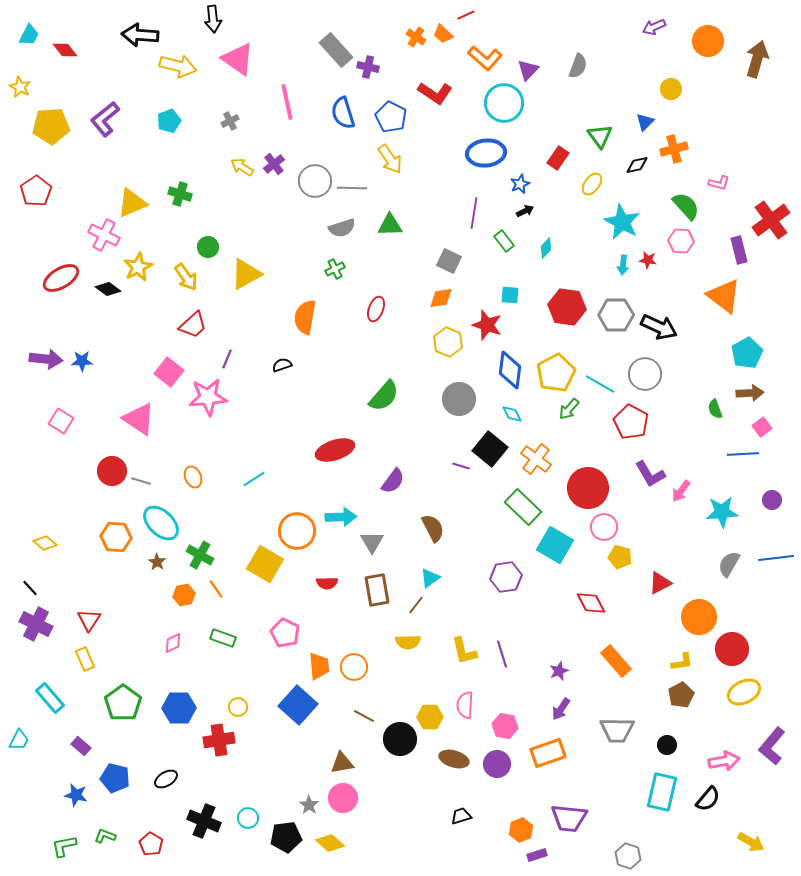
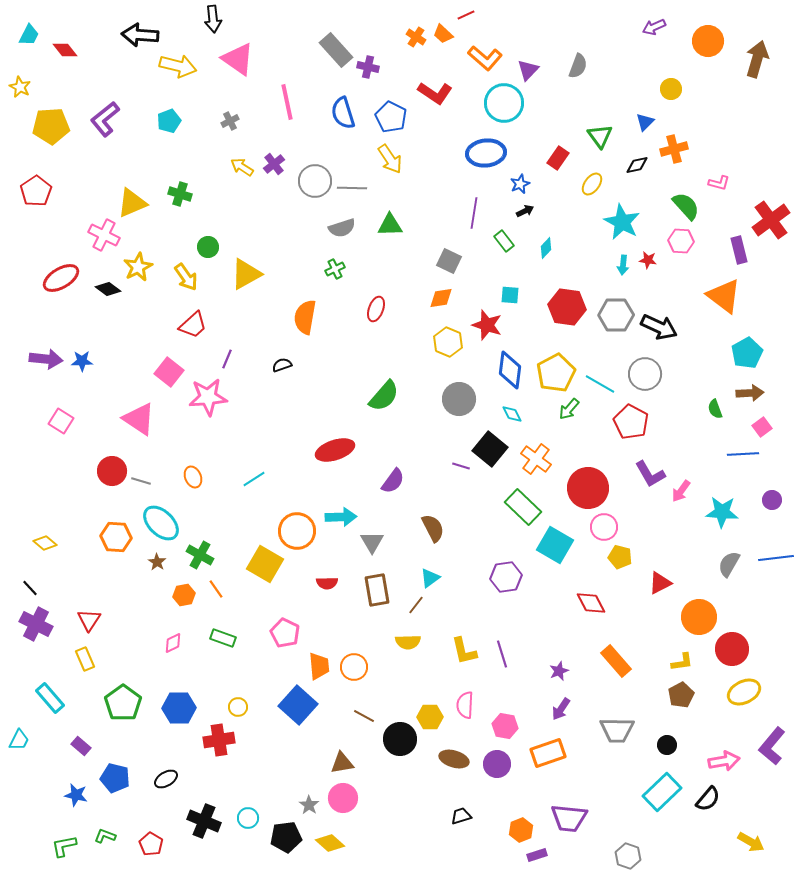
cyan star at (722, 512): rotated 8 degrees clockwise
cyan rectangle at (662, 792): rotated 33 degrees clockwise
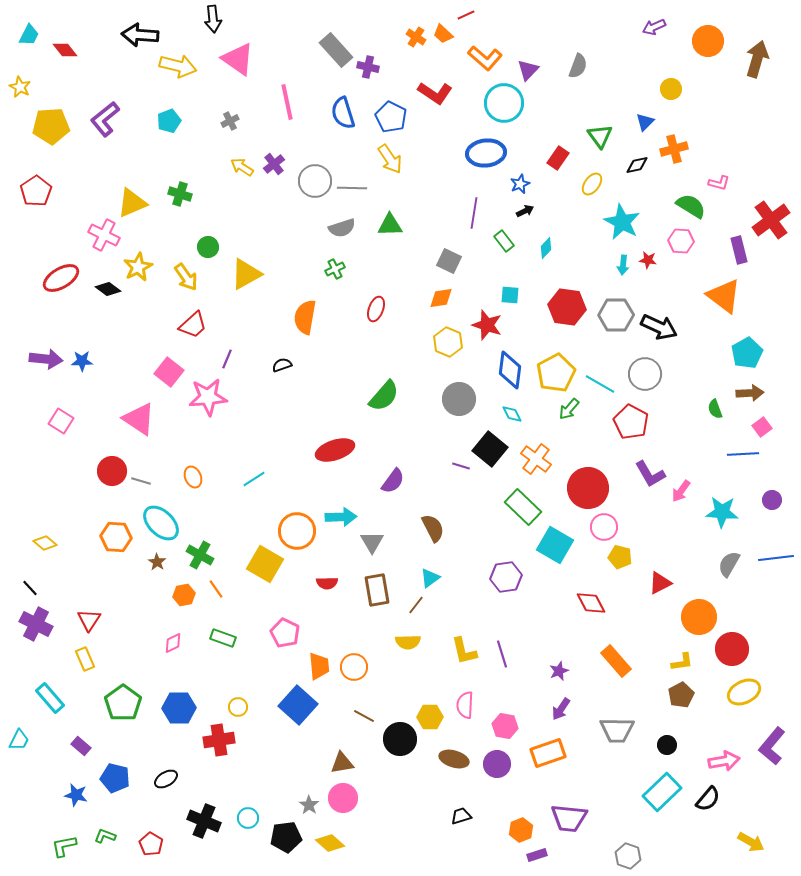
green semicircle at (686, 206): moved 5 px right; rotated 16 degrees counterclockwise
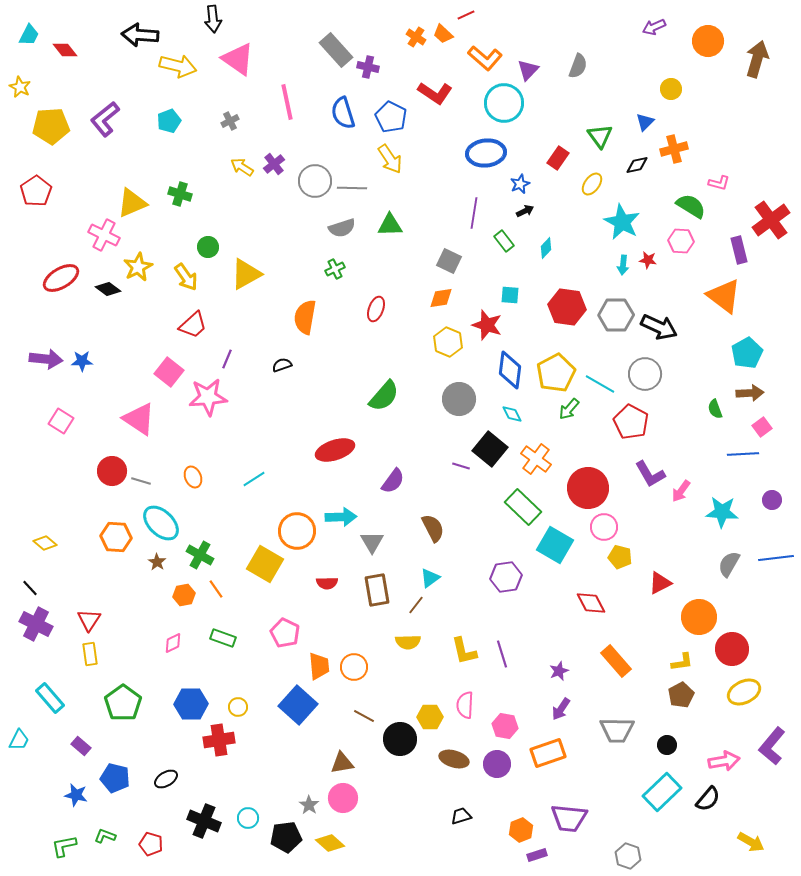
yellow rectangle at (85, 659): moved 5 px right, 5 px up; rotated 15 degrees clockwise
blue hexagon at (179, 708): moved 12 px right, 4 px up
red pentagon at (151, 844): rotated 15 degrees counterclockwise
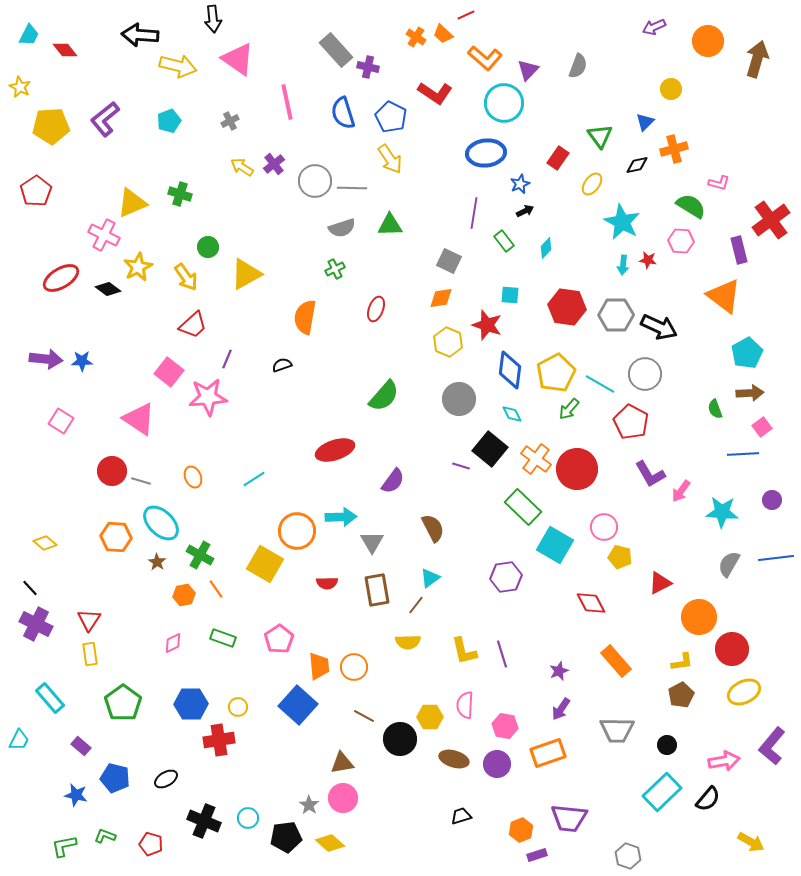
red circle at (588, 488): moved 11 px left, 19 px up
pink pentagon at (285, 633): moved 6 px left, 6 px down; rotated 12 degrees clockwise
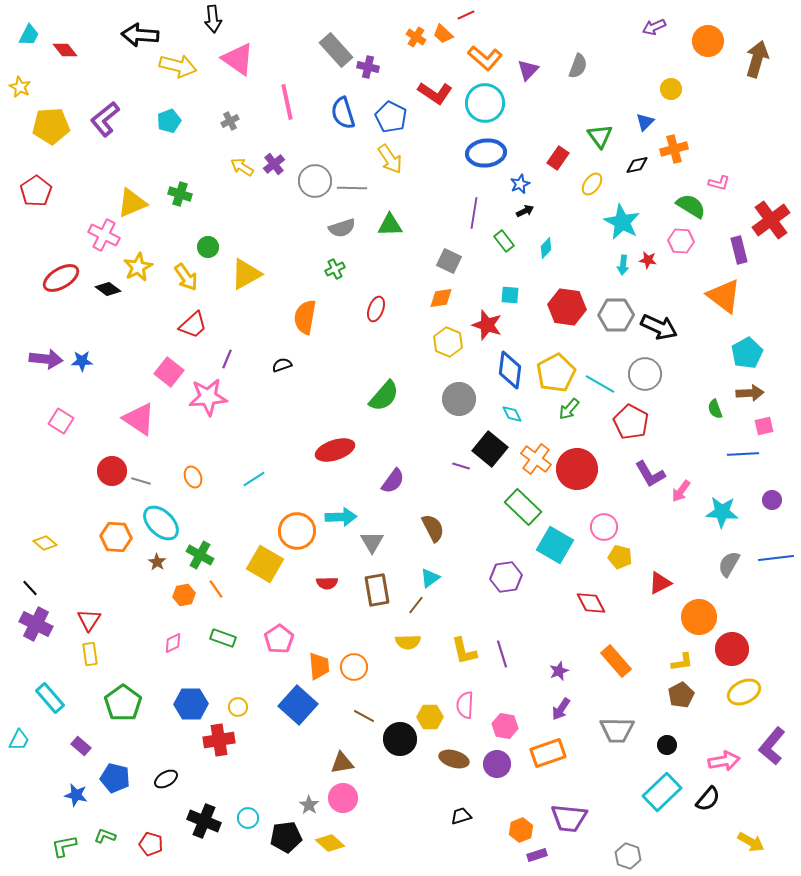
cyan circle at (504, 103): moved 19 px left
pink square at (762, 427): moved 2 px right, 1 px up; rotated 24 degrees clockwise
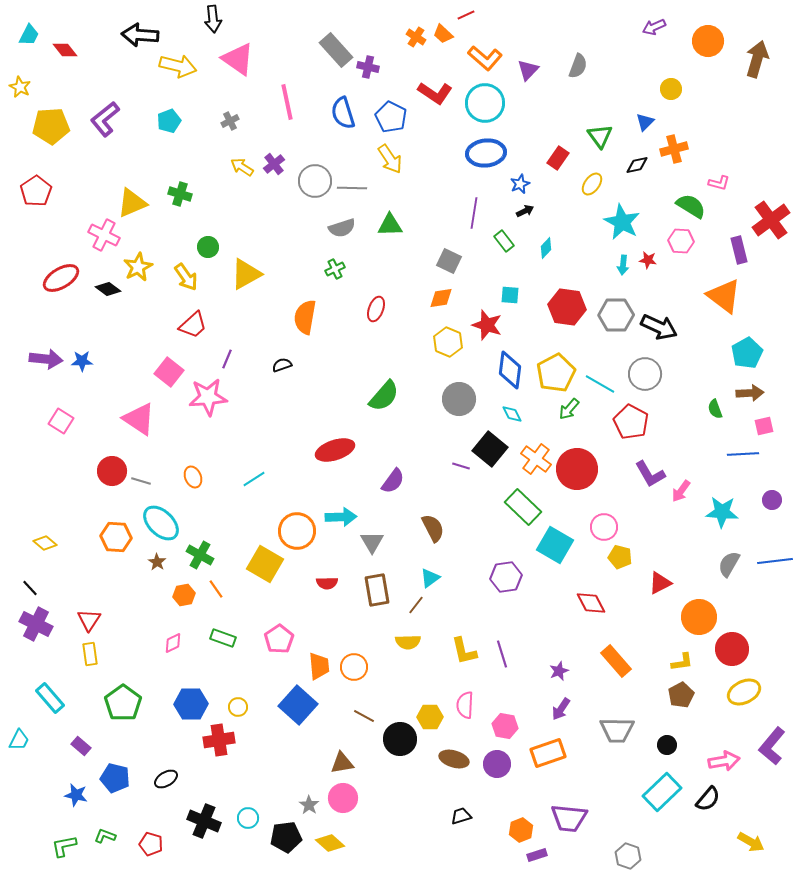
blue line at (776, 558): moved 1 px left, 3 px down
